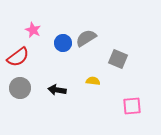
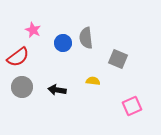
gray semicircle: rotated 65 degrees counterclockwise
gray circle: moved 2 px right, 1 px up
pink square: rotated 18 degrees counterclockwise
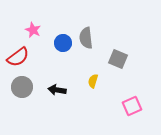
yellow semicircle: rotated 80 degrees counterclockwise
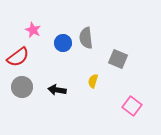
pink square: rotated 30 degrees counterclockwise
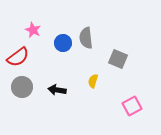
pink square: rotated 24 degrees clockwise
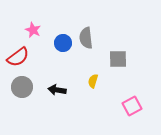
gray square: rotated 24 degrees counterclockwise
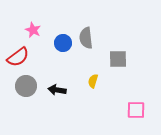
gray circle: moved 4 px right, 1 px up
pink square: moved 4 px right, 4 px down; rotated 30 degrees clockwise
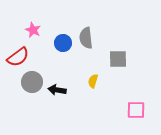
gray circle: moved 6 px right, 4 px up
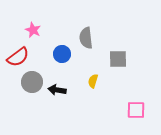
blue circle: moved 1 px left, 11 px down
